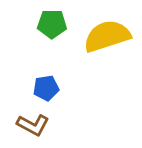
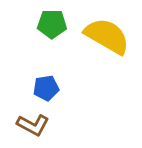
yellow semicircle: rotated 48 degrees clockwise
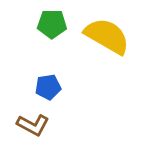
blue pentagon: moved 2 px right, 1 px up
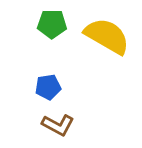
brown L-shape: moved 25 px right
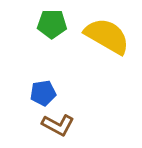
blue pentagon: moved 5 px left, 6 px down
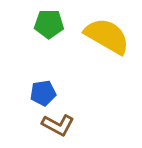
green pentagon: moved 3 px left
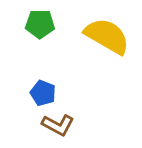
green pentagon: moved 9 px left
blue pentagon: rotated 30 degrees clockwise
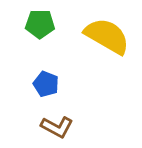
blue pentagon: moved 3 px right, 9 px up
brown L-shape: moved 1 px left, 2 px down
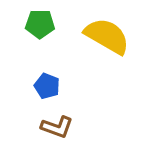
blue pentagon: moved 1 px right, 2 px down
brown L-shape: rotated 8 degrees counterclockwise
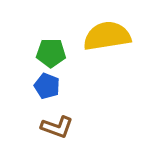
green pentagon: moved 11 px right, 29 px down
yellow semicircle: rotated 39 degrees counterclockwise
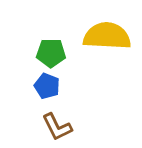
yellow semicircle: rotated 12 degrees clockwise
brown L-shape: rotated 44 degrees clockwise
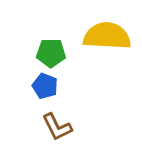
blue pentagon: moved 2 px left
